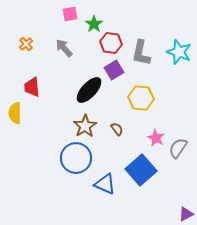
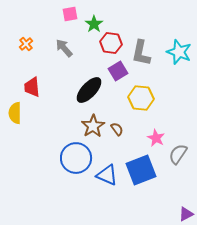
purple square: moved 4 px right, 1 px down
brown star: moved 8 px right
gray semicircle: moved 6 px down
blue square: rotated 20 degrees clockwise
blue triangle: moved 2 px right, 9 px up
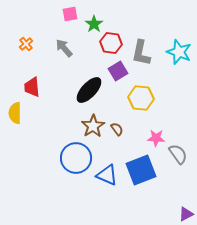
pink star: rotated 24 degrees counterclockwise
gray semicircle: rotated 110 degrees clockwise
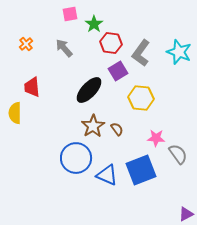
gray L-shape: rotated 24 degrees clockwise
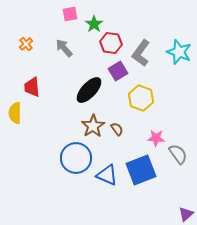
yellow hexagon: rotated 15 degrees clockwise
purple triangle: rotated 14 degrees counterclockwise
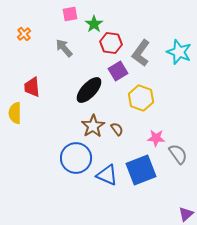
orange cross: moved 2 px left, 10 px up
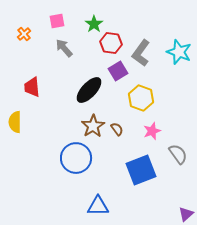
pink square: moved 13 px left, 7 px down
yellow semicircle: moved 9 px down
pink star: moved 4 px left, 7 px up; rotated 24 degrees counterclockwise
blue triangle: moved 9 px left, 31 px down; rotated 25 degrees counterclockwise
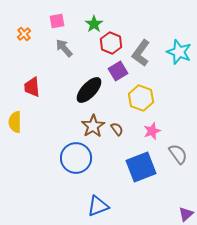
red hexagon: rotated 15 degrees clockwise
blue square: moved 3 px up
blue triangle: rotated 20 degrees counterclockwise
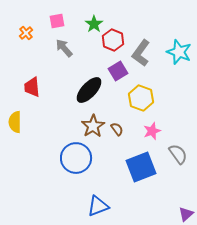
orange cross: moved 2 px right, 1 px up
red hexagon: moved 2 px right, 3 px up
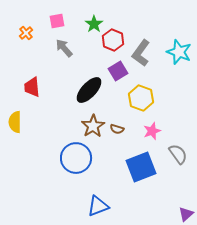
brown semicircle: rotated 144 degrees clockwise
